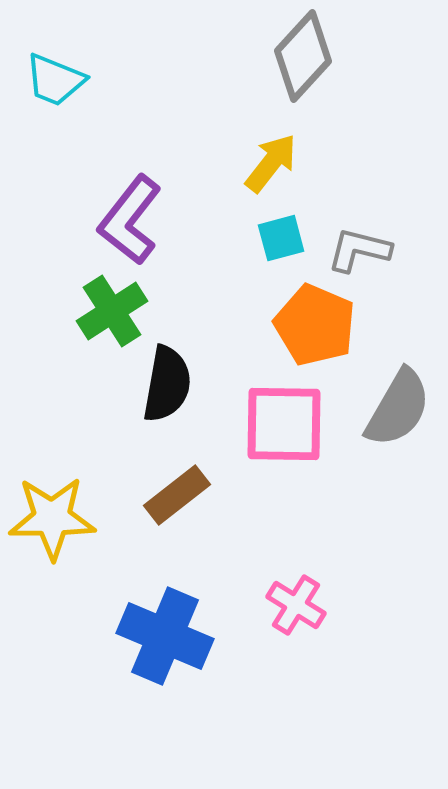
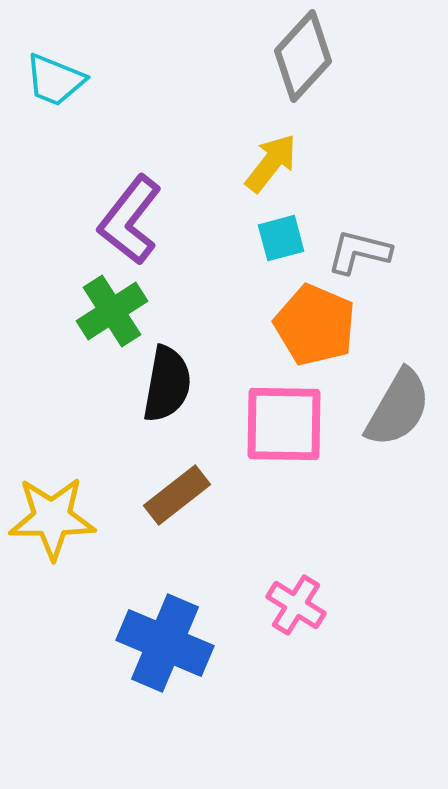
gray L-shape: moved 2 px down
blue cross: moved 7 px down
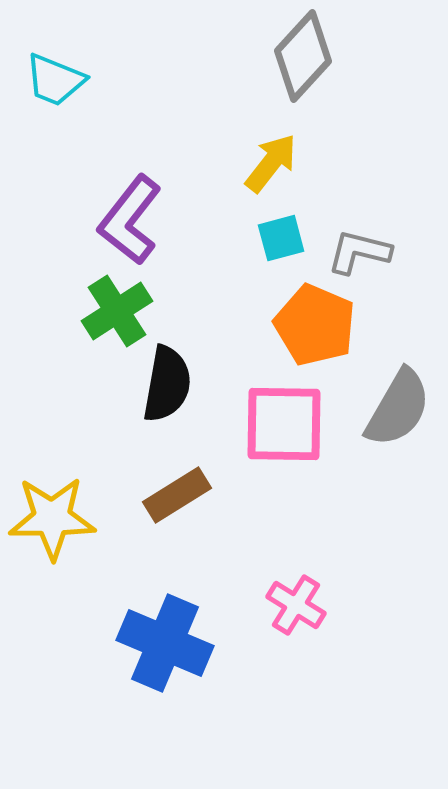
green cross: moved 5 px right
brown rectangle: rotated 6 degrees clockwise
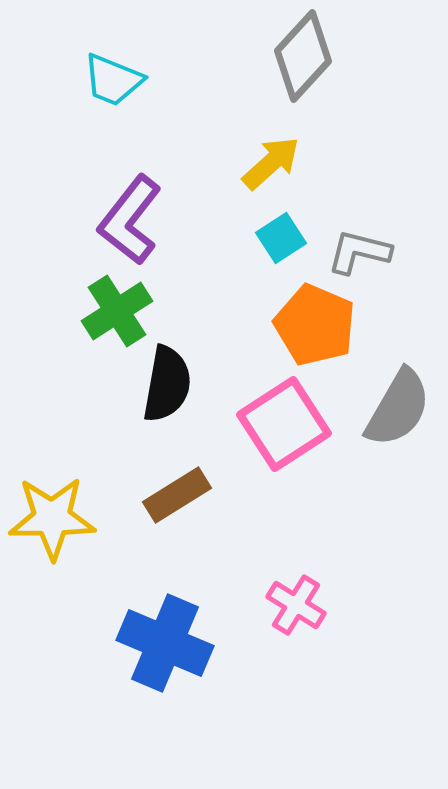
cyan trapezoid: moved 58 px right
yellow arrow: rotated 10 degrees clockwise
cyan square: rotated 18 degrees counterclockwise
pink square: rotated 34 degrees counterclockwise
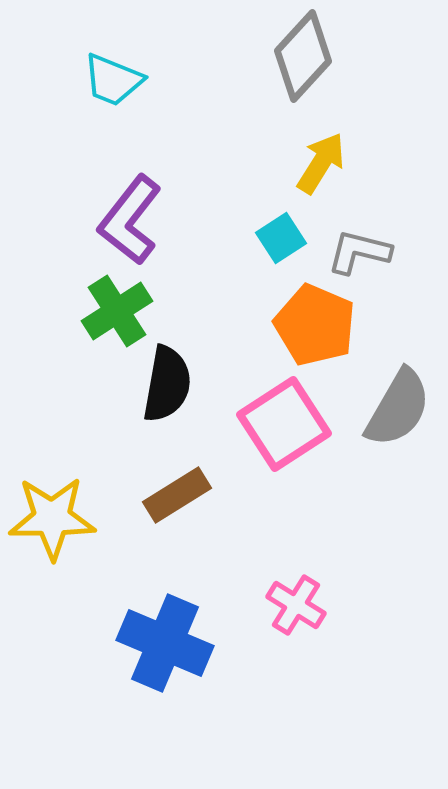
yellow arrow: moved 50 px right; rotated 16 degrees counterclockwise
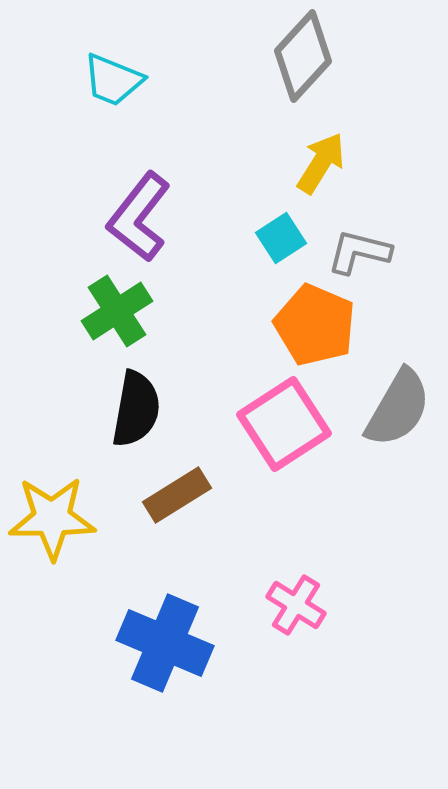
purple L-shape: moved 9 px right, 3 px up
black semicircle: moved 31 px left, 25 px down
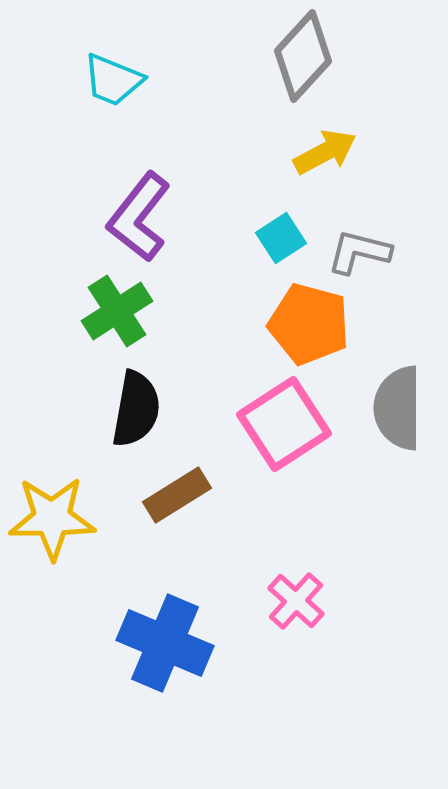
yellow arrow: moved 4 px right, 11 px up; rotated 30 degrees clockwise
orange pentagon: moved 6 px left, 1 px up; rotated 8 degrees counterclockwise
gray semicircle: rotated 150 degrees clockwise
pink cross: moved 4 px up; rotated 10 degrees clockwise
